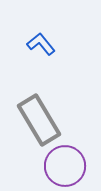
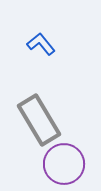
purple circle: moved 1 px left, 2 px up
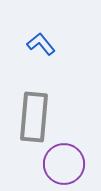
gray rectangle: moved 5 px left, 3 px up; rotated 36 degrees clockwise
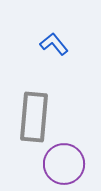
blue L-shape: moved 13 px right
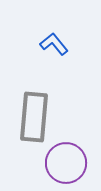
purple circle: moved 2 px right, 1 px up
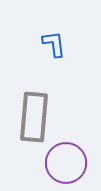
blue L-shape: rotated 32 degrees clockwise
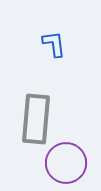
gray rectangle: moved 2 px right, 2 px down
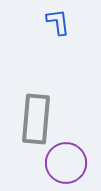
blue L-shape: moved 4 px right, 22 px up
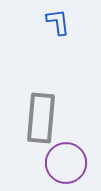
gray rectangle: moved 5 px right, 1 px up
